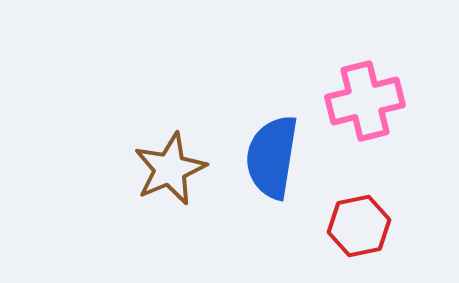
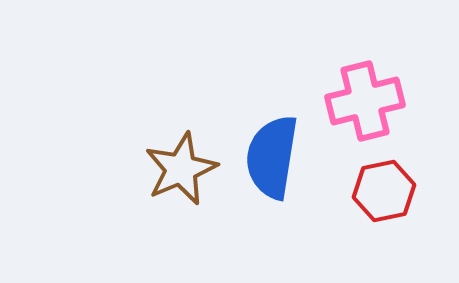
brown star: moved 11 px right
red hexagon: moved 25 px right, 35 px up
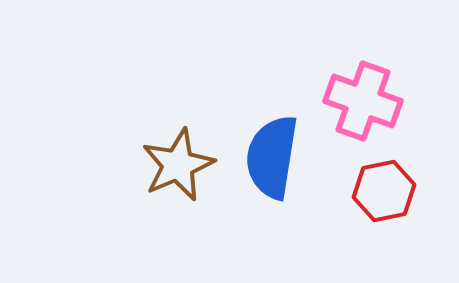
pink cross: moved 2 px left; rotated 34 degrees clockwise
brown star: moved 3 px left, 4 px up
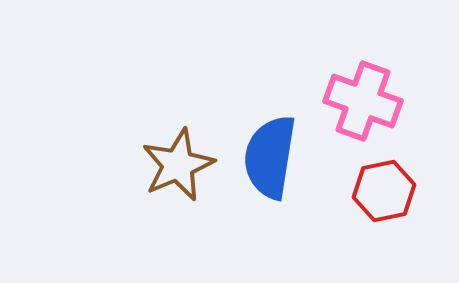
blue semicircle: moved 2 px left
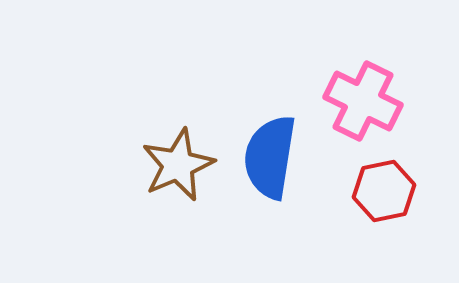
pink cross: rotated 6 degrees clockwise
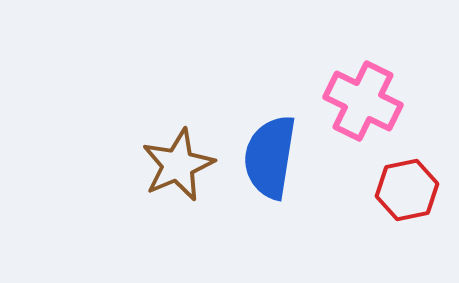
red hexagon: moved 23 px right, 1 px up
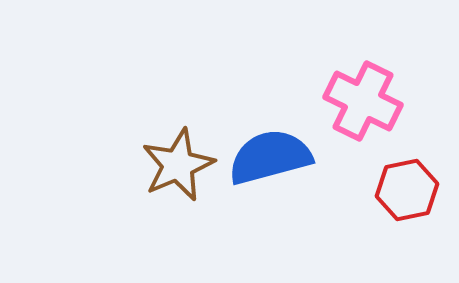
blue semicircle: rotated 66 degrees clockwise
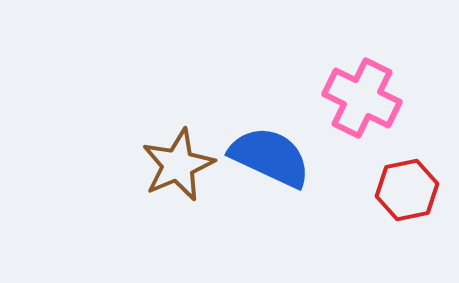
pink cross: moved 1 px left, 3 px up
blue semicircle: rotated 40 degrees clockwise
